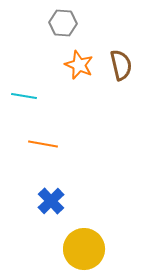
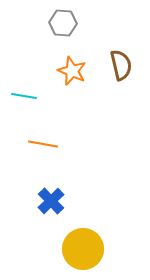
orange star: moved 7 px left, 6 px down
yellow circle: moved 1 px left
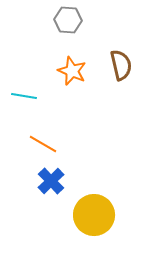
gray hexagon: moved 5 px right, 3 px up
orange line: rotated 20 degrees clockwise
blue cross: moved 20 px up
yellow circle: moved 11 px right, 34 px up
